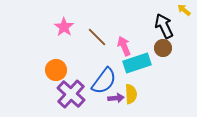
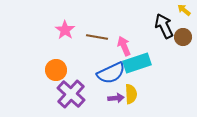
pink star: moved 1 px right, 3 px down
brown line: rotated 35 degrees counterclockwise
brown circle: moved 20 px right, 11 px up
blue semicircle: moved 7 px right, 8 px up; rotated 28 degrees clockwise
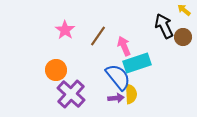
brown line: moved 1 px right, 1 px up; rotated 65 degrees counterclockwise
blue semicircle: moved 7 px right, 4 px down; rotated 104 degrees counterclockwise
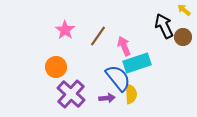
orange circle: moved 3 px up
blue semicircle: moved 1 px down
purple arrow: moved 9 px left
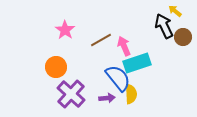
yellow arrow: moved 9 px left, 1 px down
brown line: moved 3 px right, 4 px down; rotated 25 degrees clockwise
